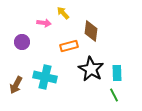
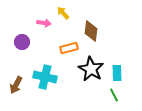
orange rectangle: moved 2 px down
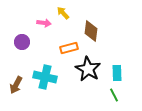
black star: moved 3 px left
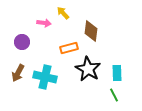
brown arrow: moved 2 px right, 12 px up
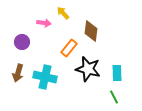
orange rectangle: rotated 36 degrees counterclockwise
black star: rotated 15 degrees counterclockwise
brown arrow: rotated 12 degrees counterclockwise
green line: moved 2 px down
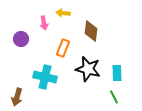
yellow arrow: rotated 40 degrees counterclockwise
pink arrow: rotated 72 degrees clockwise
purple circle: moved 1 px left, 3 px up
orange rectangle: moved 6 px left; rotated 18 degrees counterclockwise
brown arrow: moved 1 px left, 24 px down
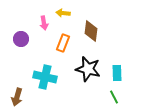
orange rectangle: moved 5 px up
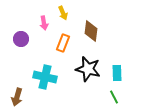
yellow arrow: rotated 120 degrees counterclockwise
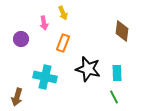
brown diamond: moved 31 px right
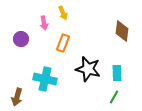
cyan cross: moved 2 px down
green line: rotated 56 degrees clockwise
